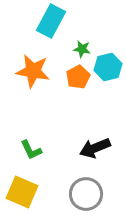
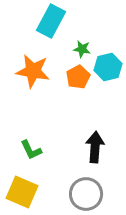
black arrow: moved 1 px up; rotated 116 degrees clockwise
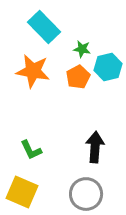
cyan rectangle: moved 7 px left, 6 px down; rotated 72 degrees counterclockwise
